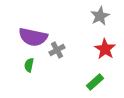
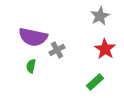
green semicircle: moved 2 px right, 1 px down
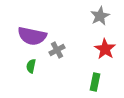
purple semicircle: moved 1 px left, 1 px up
green rectangle: rotated 36 degrees counterclockwise
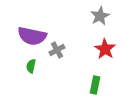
green rectangle: moved 3 px down
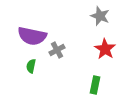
gray star: rotated 24 degrees counterclockwise
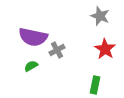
purple semicircle: moved 1 px right, 1 px down
green semicircle: rotated 48 degrees clockwise
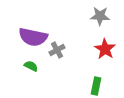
gray star: rotated 18 degrees counterclockwise
green semicircle: rotated 56 degrees clockwise
green rectangle: moved 1 px right, 1 px down
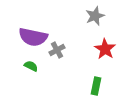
gray star: moved 5 px left; rotated 24 degrees counterclockwise
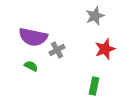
red star: rotated 20 degrees clockwise
green rectangle: moved 2 px left
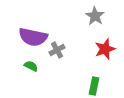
gray star: rotated 18 degrees counterclockwise
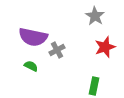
red star: moved 2 px up
